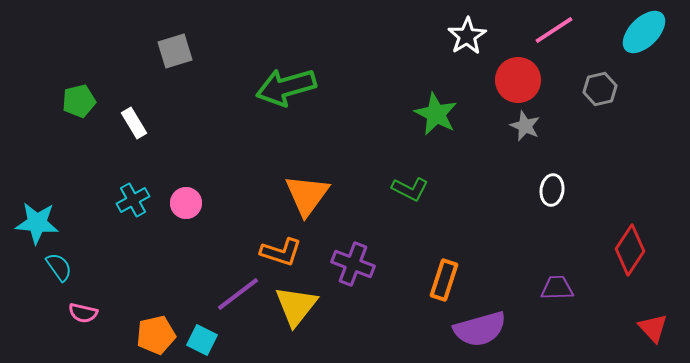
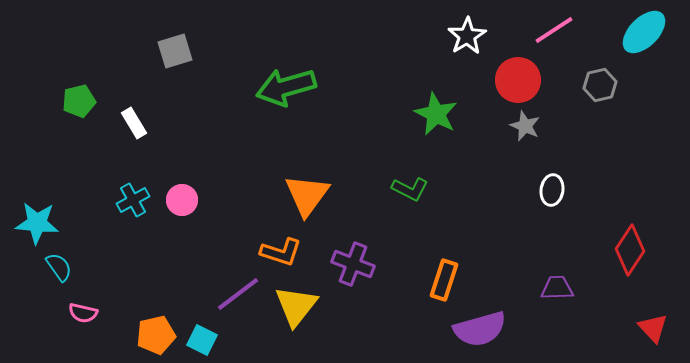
gray hexagon: moved 4 px up
pink circle: moved 4 px left, 3 px up
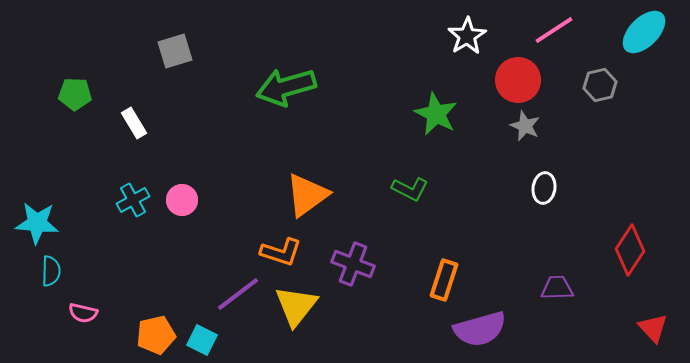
green pentagon: moved 4 px left, 7 px up; rotated 16 degrees clockwise
white ellipse: moved 8 px left, 2 px up
orange triangle: rotated 18 degrees clockwise
cyan semicircle: moved 8 px left, 4 px down; rotated 36 degrees clockwise
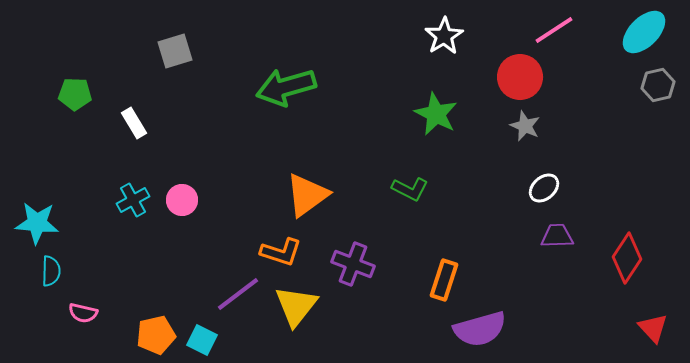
white star: moved 23 px left
red circle: moved 2 px right, 3 px up
gray hexagon: moved 58 px right
white ellipse: rotated 40 degrees clockwise
red diamond: moved 3 px left, 8 px down
purple trapezoid: moved 52 px up
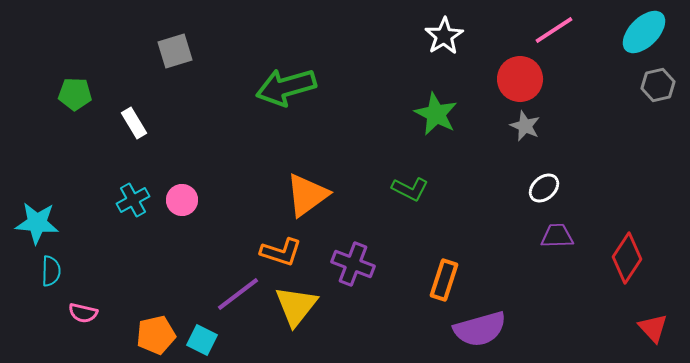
red circle: moved 2 px down
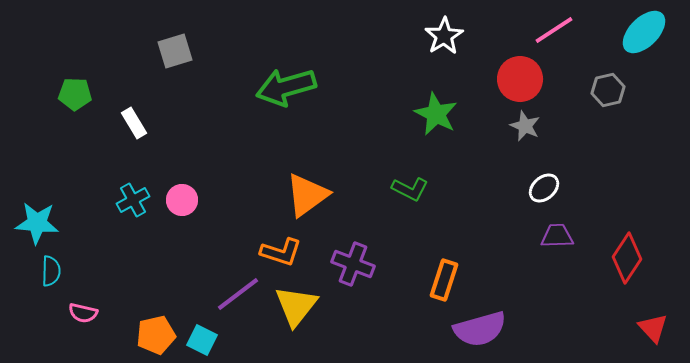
gray hexagon: moved 50 px left, 5 px down
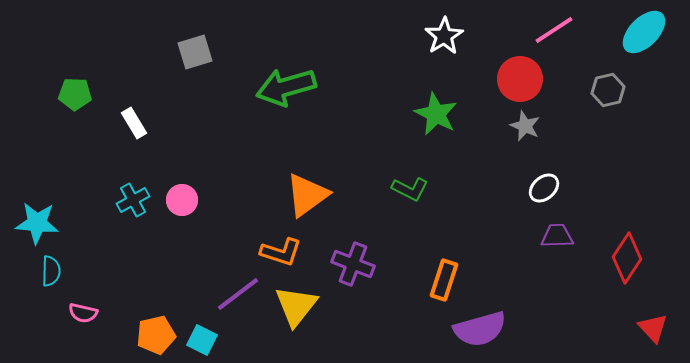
gray square: moved 20 px right, 1 px down
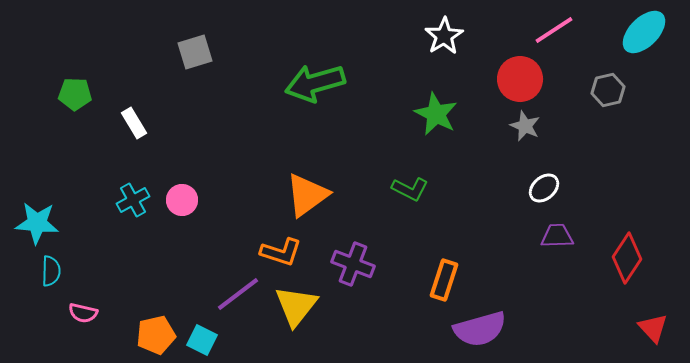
green arrow: moved 29 px right, 4 px up
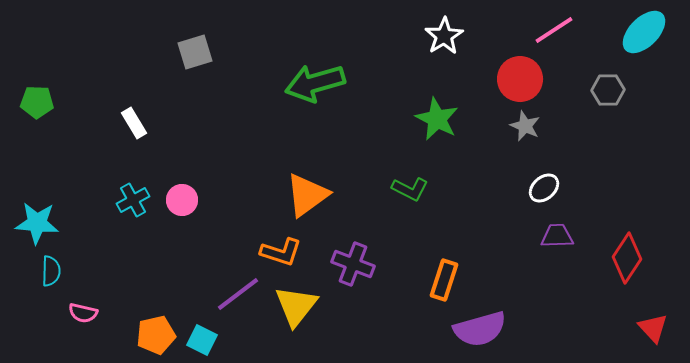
gray hexagon: rotated 12 degrees clockwise
green pentagon: moved 38 px left, 8 px down
green star: moved 1 px right, 5 px down
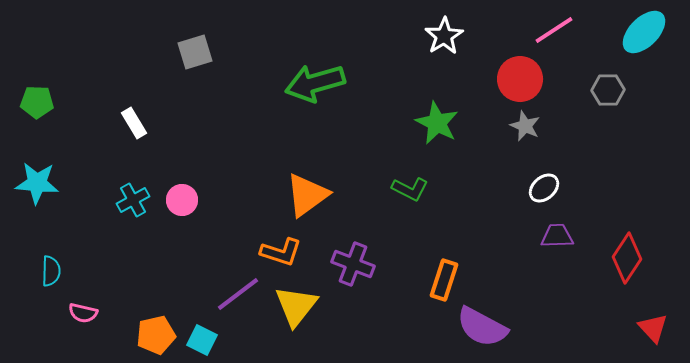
green star: moved 4 px down
cyan star: moved 40 px up
purple semicircle: moved 2 px right, 2 px up; rotated 44 degrees clockwise
